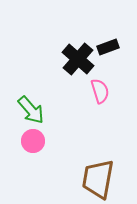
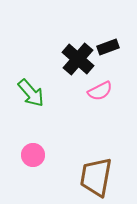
pink semicircle: rotated 80 degrees clockwise
green arrow: moved 17 px up
pink circle: moved 14 px down
brown trapezoid: moved 2 px left, 2 px up
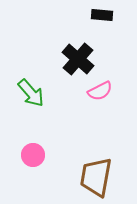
black rectangle: moved 6 px left, 32 px up; rotated 25 degrees clockwise
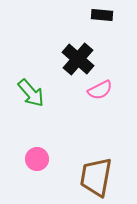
pink semicircle: moved 1 px up
pink circle: moved 4 px right, 4 px down
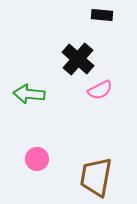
green arrow: moved 2 px left, 1 px down; rotated 136 degrees clockwise
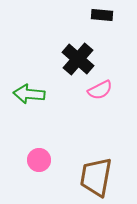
pink circle: moved 2 px right, 1 px down
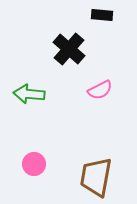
black cross: moved 9 px left, 10 px up
pink circle: moved 5 px left, 4 px down
